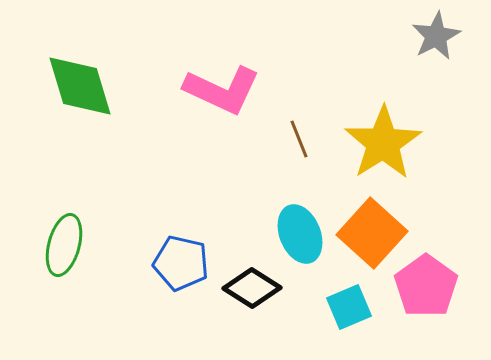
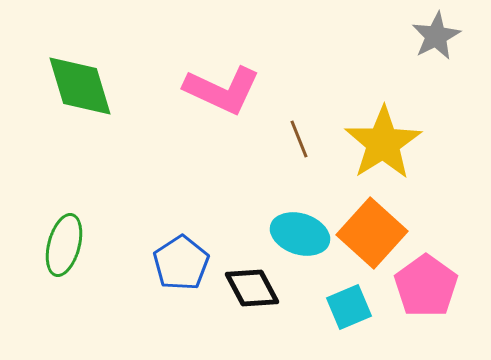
cyan ellipse: rotated 50 degrees counterclockwise
blue pentagon: rotated 26 degrees clockwise
black diamond: rotated 30 degrees clockwise
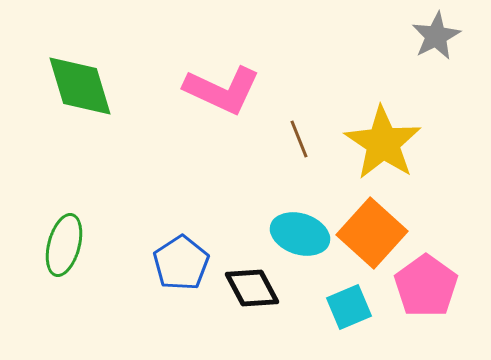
yellow star: rotated 6 degrees counterclockwise
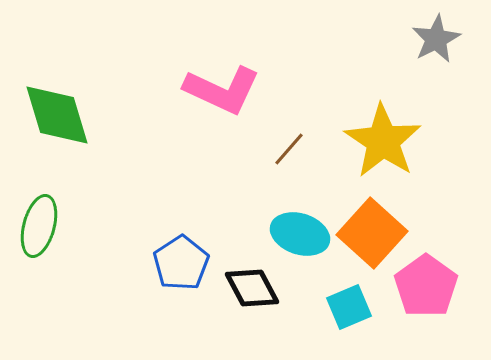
gray star: moved 3 px down
green diamond: moved 23 px left, 29 px down
brown line: moved 10 px left, 10 px down; rotated 63 degrees clockwise
yellow star: moved 2 px up
green ellipse: moved 25 px left, 19 px up
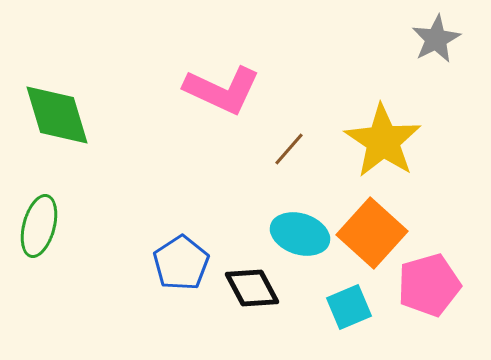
pink pentagon: moved 3 px right, 1 px up; rotated 20 degrees clockwise
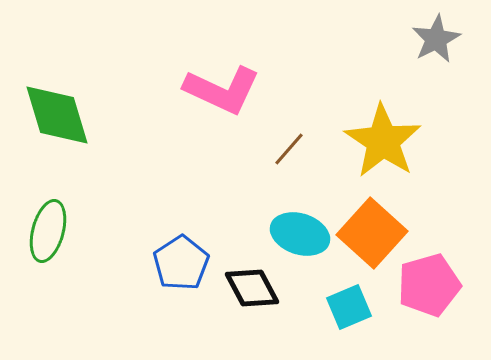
green ellipse: moved 9 px right, 5 px down
